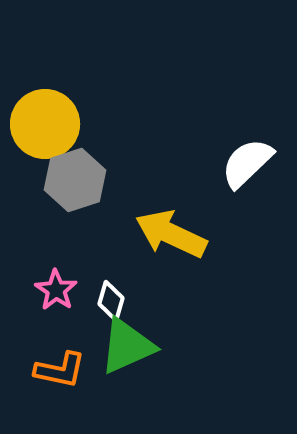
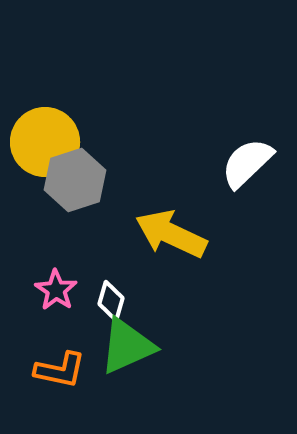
yellow circle: moved 18 px down
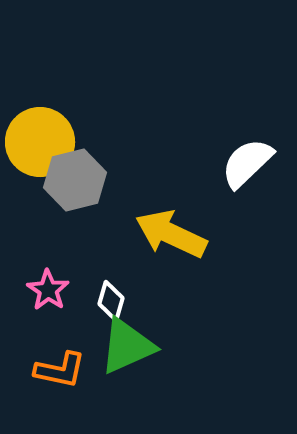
yellow circle: moved 5 px left
gray hexagon: rotated 4 degrees clockwise
pink star: moved 8 px left
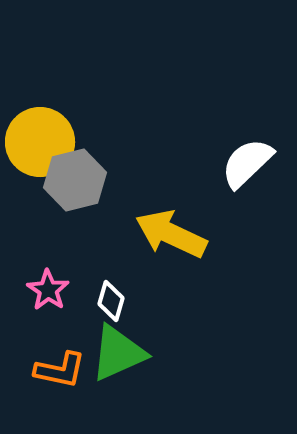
green triangle: moved 9 px left, 7 px down
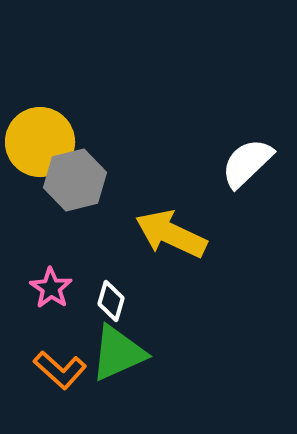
pink star: moved 3 px right, 2 px up
orange L-shape: rotated 30 degrees clockwise
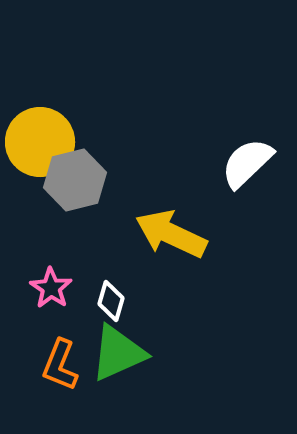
orange L-shape: moved 5 px up; rotated 70 degrees clockwise
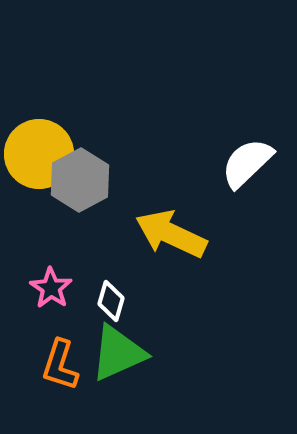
yellow circle: moved 1 px left, 12 px down
gray hexagon: moved 5 px right; rotated 14 degrees counterclockwise
orange L-shape: rotated 4 degrees counterclockwise
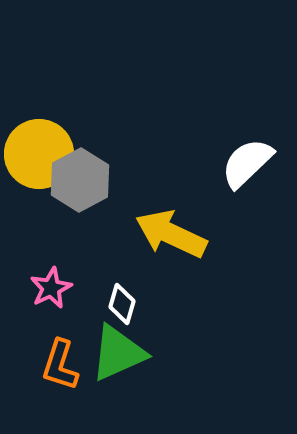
pink star: rotated 12 degrees clockwise
white diamond: moved 11 px right, 3 px down
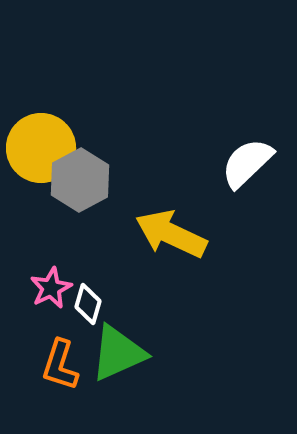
yellow circle: moved 2 px right, 6 px up
white diamond: moved 34 px left
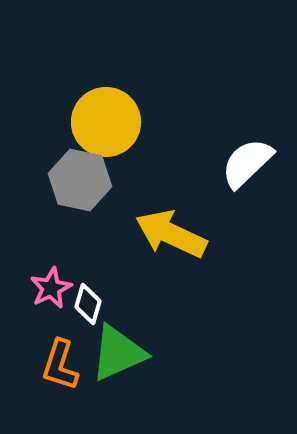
yellow circle: moved 65 px right, 26 px up
gray hexagon: rotated 20 degrees counterclockwise
